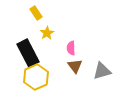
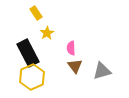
yellow hexagon: moved 4 px left
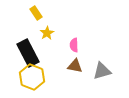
pink semicircle: moved 3 px right, 3 px up
brown triangle: rotated 42 degrees counterclockwise
yellow hexagon: rotated 15 degrees counterclockwise
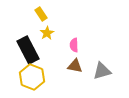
yellow rectangle: moved 5 px right, 1 px down
black rectangle: moved 3 px up
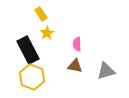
pink semicircle: moved 3 px right, 1 px up
gray triangle: moved 4 px right
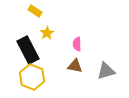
yellow rectangle: moved 6 px left, 3 px up; rotated 24 degrees counterclockwise
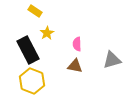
gray triangle: moved 6 px right, 11 px up
yellow hexagon: moved 4 px down
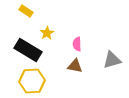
yellow rectangle: moved 9 px left
black rectangle: rotated 32 degrees counterclockwise
yellow hexagon: rotated 25 degrees counterclockwise
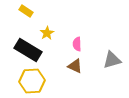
brown triangle: rotated 14 degrees clockwise
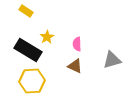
yellow star: moved 4 px down
